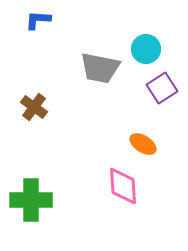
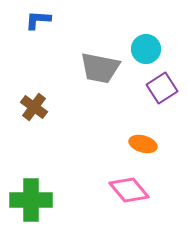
orange ellipse: rotated 16 degrees counterclockwise
pink diamond: moved 6 px right, 4 px down; rotated 36 degrees counterclockwise
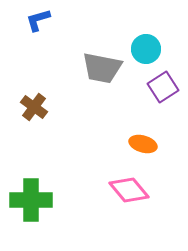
blue L-shape: rotated 20 degrees counterclockwise
gray trapezoid: moved 2 px right
purple square: moved 1 px right, 1 px up
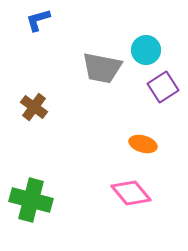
cyan circle: moved 1 px down
pink diamond: moved 2 px right, 3 px down
green cross: rotated 15 degrees clockwise
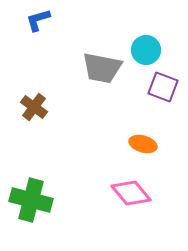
purple square: rotated 36 degrees counterclockwise
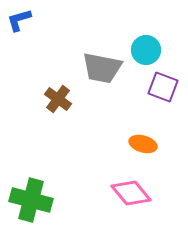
blue L-shape: moved 19 px left
brown cross: moved 24 px right, 8 px up
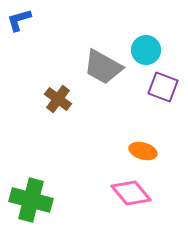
gray trapezoid: moved 1 px right, 1 px up; rotated 18 degrees clockwise
orange ellipse: moved 7 px down
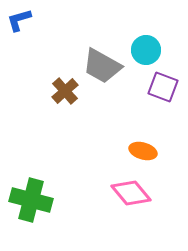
gray trapezoid: moved 1 px left, 1 px up
brown cross: moved 7 px right, 8 px up; rotated 12 degrees clockwise
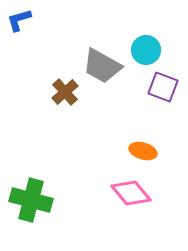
brown cross: moved 1 px down
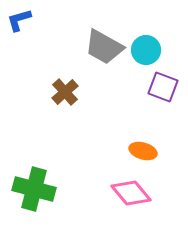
gray trapezoid: moved 2 px right, 19 px up
green cross: moved 3 px right, 11 px up
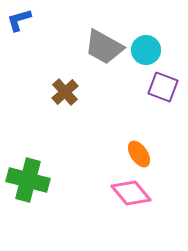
orange ellipse: moved 4 px left, 3 px down; rotated 40 degrees clockwise
green cross: moved 6 px left, 9 px up
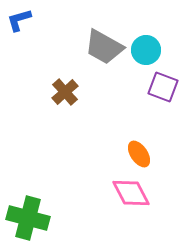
green cross: moved 38 px down
pink diamond: rotated 12 degrees clockwise
